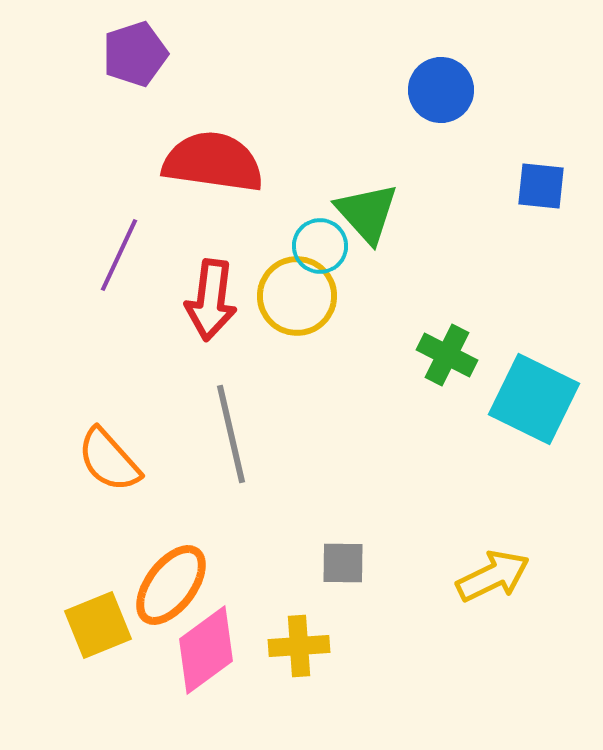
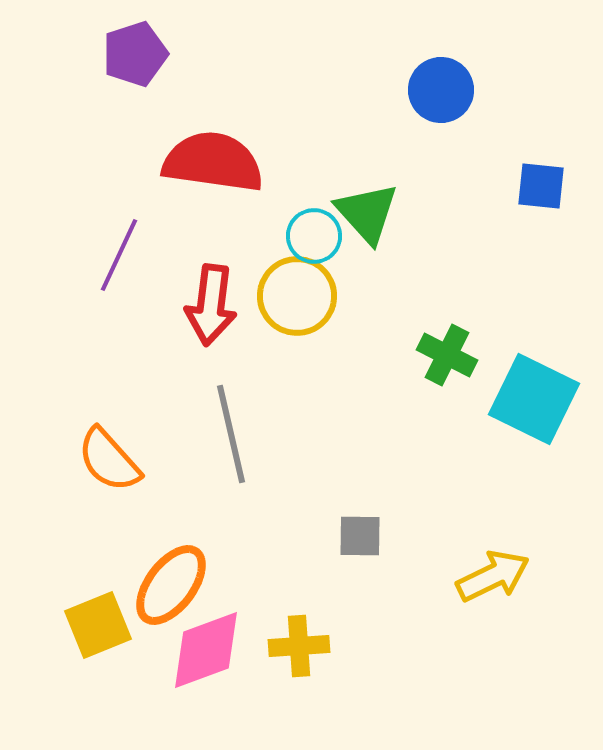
cyan circle: moved 6 px left, 10 px up
red arrow: moved 5 px down
gray square: moved 17 px right, 27 px up
pink diamond: rotated 16 degrees clockwise
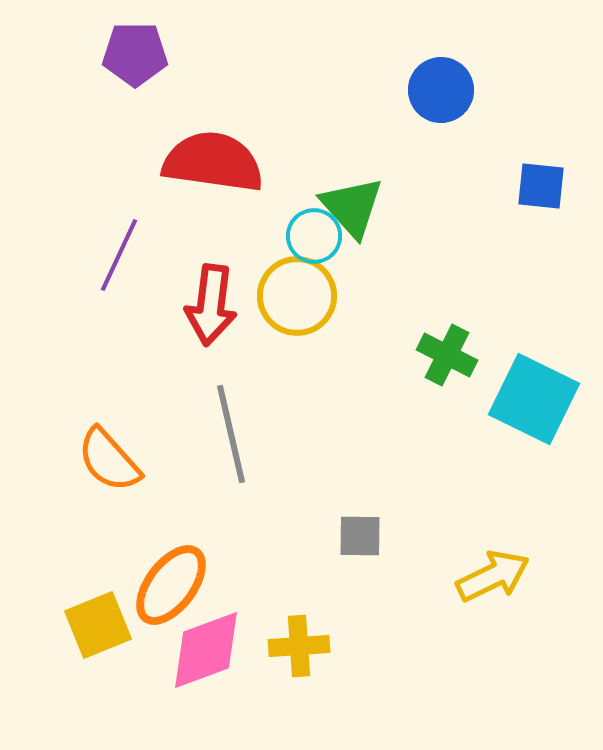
purple pentagon: rotated 18 degrees clockwise
green triangle: moved 15 px left, 6 px up
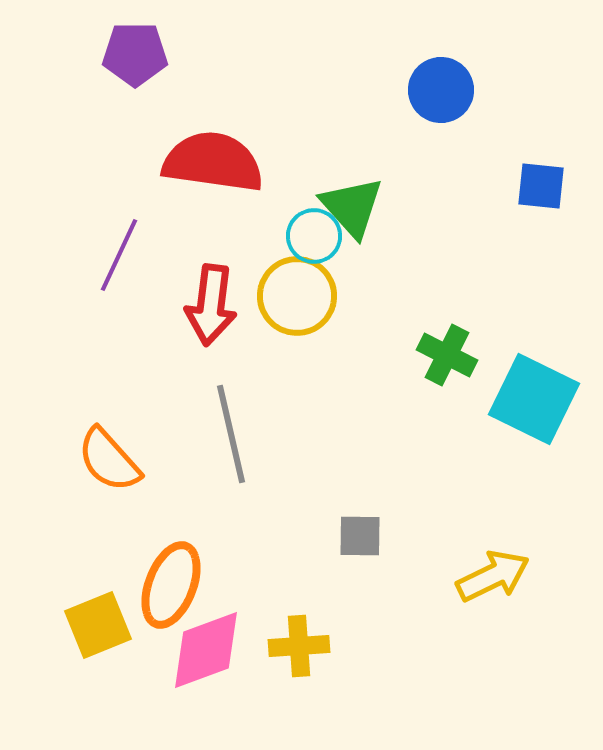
orange ellipse: rotated 16 degrees counterclockwise
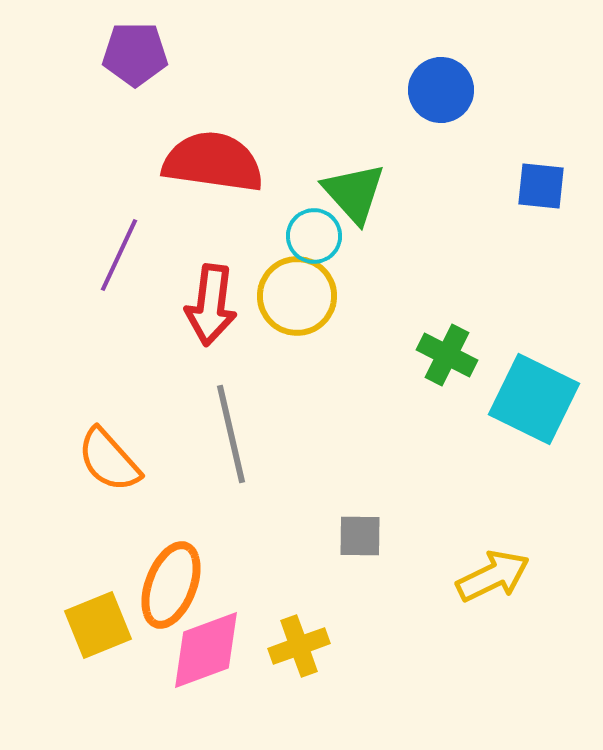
green triangle: moved 2 px right, 14 px up
yellow cross: rotated 16 degrees counterclockwise
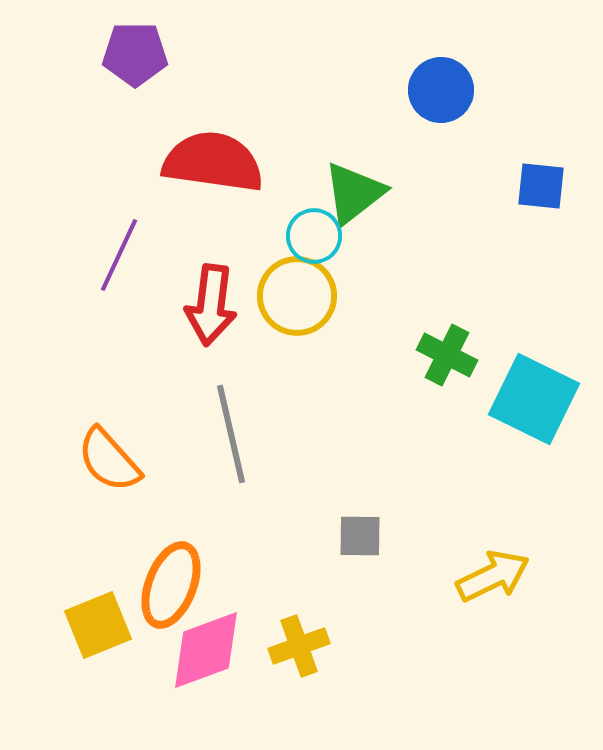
green triangle: rotated 34 degrees clockwise
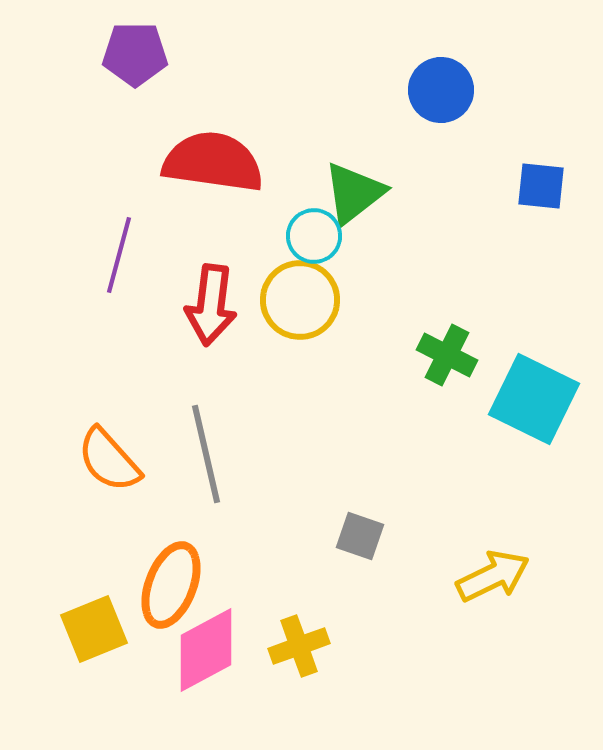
purple line: rotated 10 degrees counterclockwise
yellow circle: moved 3 px right, 4 px down
gray line: moved 25 px left, 20 px down
gray square: rotated 18 degrees clockwise
yellow square: moved 4 px left, 4 px down
pink diamond: rotated 8 degrees counterclockwise
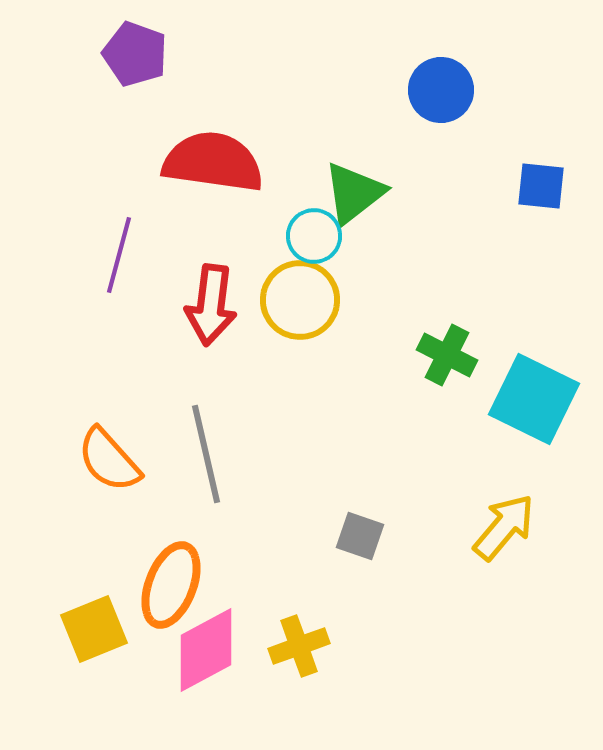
purple pentagon: rotated 20 degrees clockwise
yellow arrow: moved 11 px right, 49 px up; rotated 24 degrees counterclockwise
